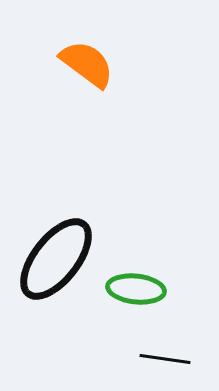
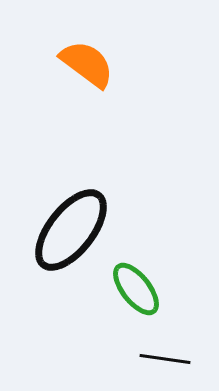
black ellipse: moved 15 px right, 29 px up
green ellipse: rotated 46 degrees clockwise
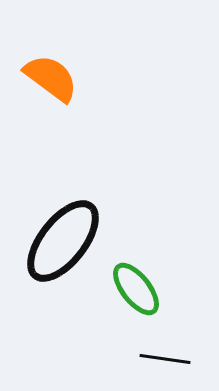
orange semicircle: moved 36 px left, 14 px down
black ellipse: moved 8 px left, 11 px down
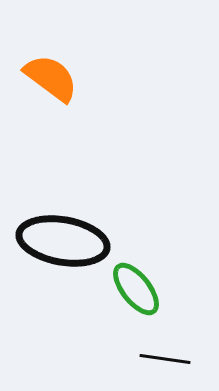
black ellipse: rotated 62 degrees clockwise
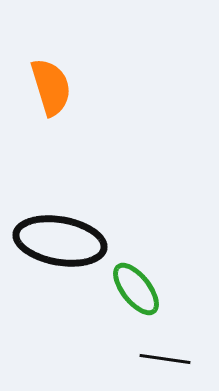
orange semicircle: moved 9 px down; rotated 36 degrees clockwise
black ellipse: moved 3 px left
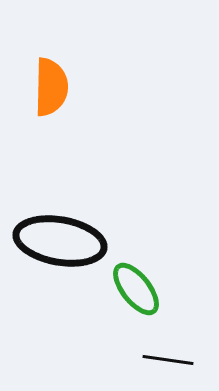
orange semicircle: rotated 18 degrees clockwise
black line: moved 3 px right, 1 px down
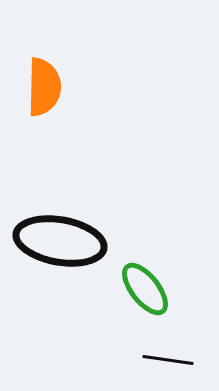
orange semicircle: moved 7 px left
green ellipse: moved 9 px right
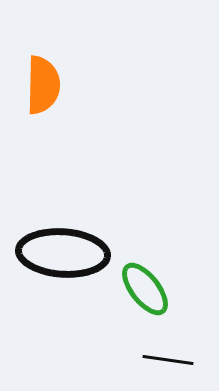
orange semicircle: moved 1 px left, 2 px up
black ellipse: moved 3 px right, 12 px down; rotated 6 degrees counterclockwise
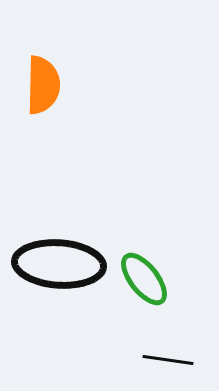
black ellipse: moved 4 px left, 11 px down
green ellipse: moved 1 px left, 10 px up
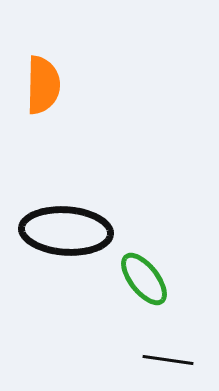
black ellipse: moved 7 px right, 33 px up
